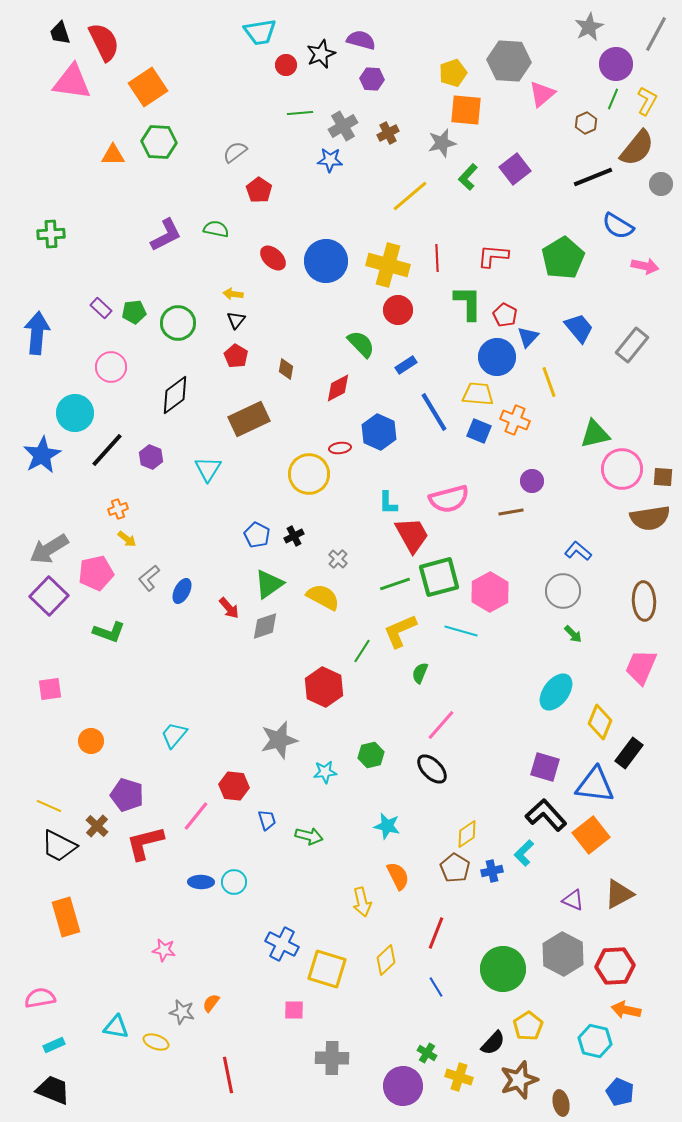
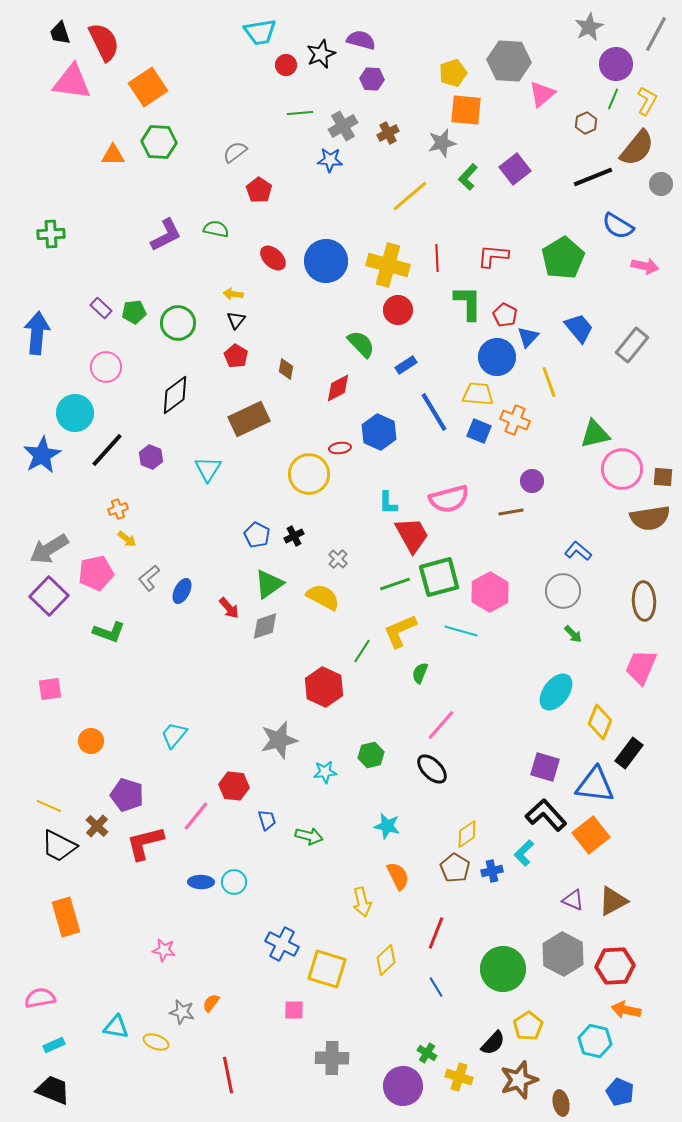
pink circle at (111, 367): moved 5 px left
brown triangle at (619, 894): moved 6 px left, 7 px down
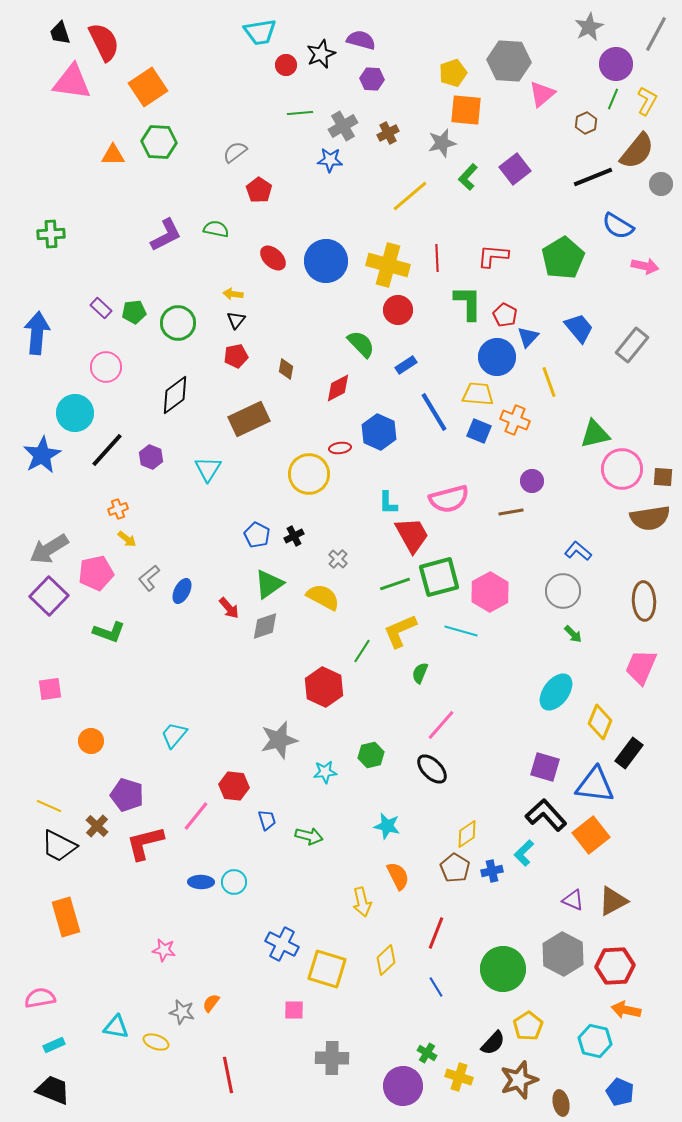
brown semicircle at (637, 148): moved 3 px down
red pentagon at (236, 356): rotated 30 degrees clockwise
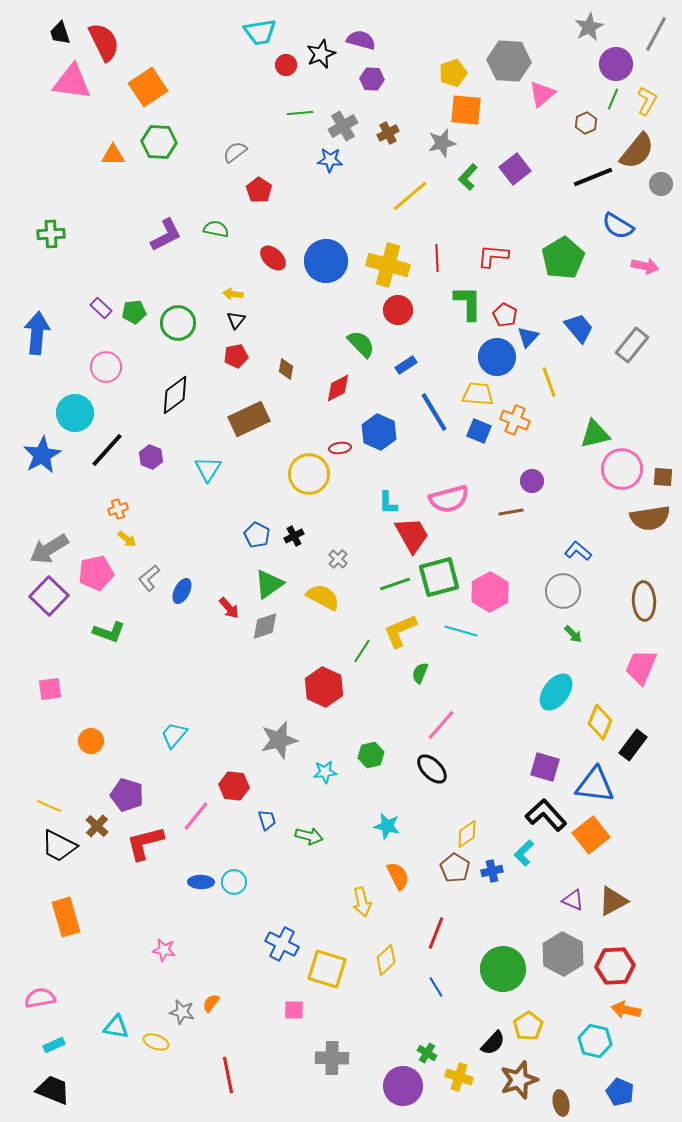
black rectangle at (629, 753): moved 4 px right, 8 px up
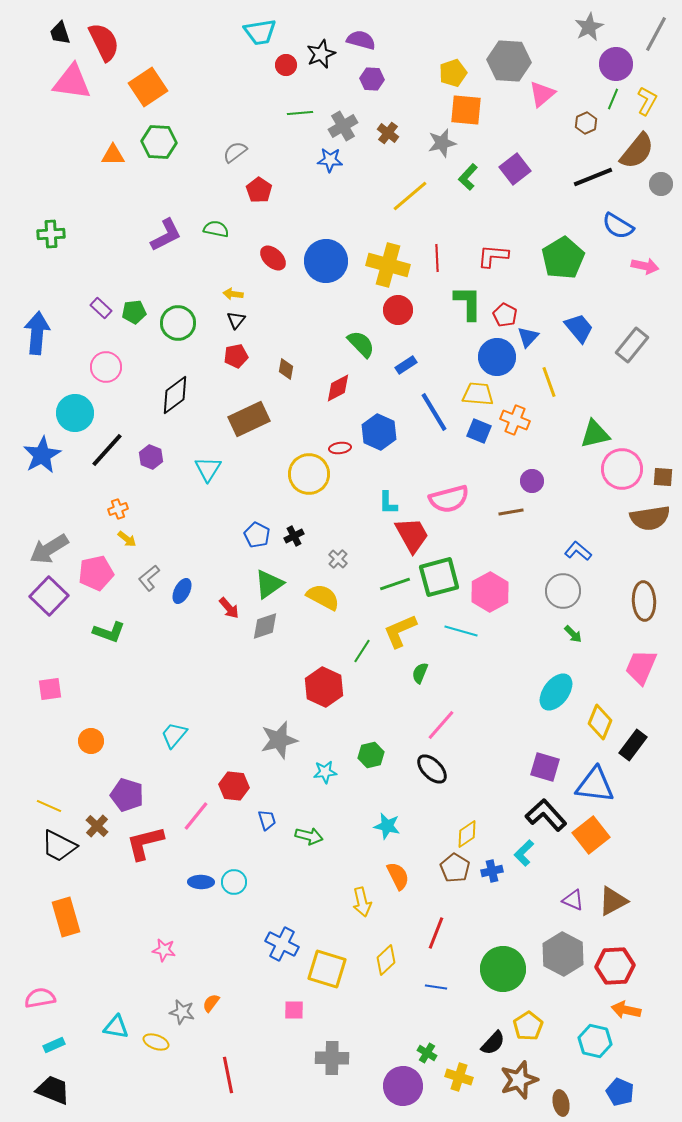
brown cross at (388, 133): rotated 25 degrees counterclockwise
blue line at (436, 987): rotated 50 degrees counterclockwise
